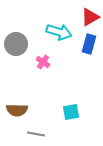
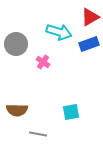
blue rectangle: rotated 54 degrees clockwise
gray line: moved 2 px right
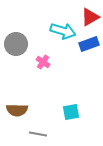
cyan arrow: moved 4 px right, 1 px up
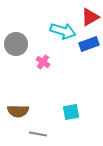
brown semicircle: moved 1 px right, 1 px down
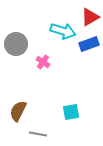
brown semicircle: rotated 115 degrees clockwise
